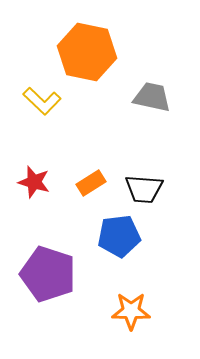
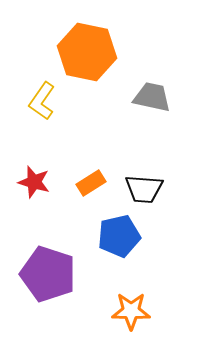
yellow L-shape: rotated 81 degrees clockwise
blue pentagon: rotated 6 degrees counterclockwise
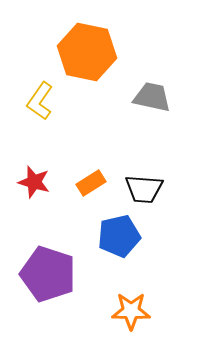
yellow L-shape: moved 2 px left
